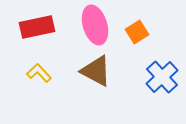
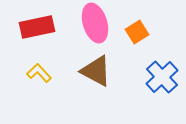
pink ellipse: moved 2 px up
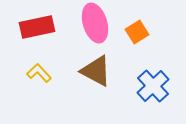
blue cross: moved 9 px left, 9 px down
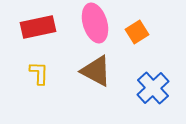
red rectangle: moved 1 px right
yellow L-shape: rotated 45 degrees clockwise
blue cross: moved 2 px down
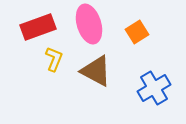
pink ellipse: moved 6 px left, 1 px down
red rectangle: rotated 8 degrees counterclockwise
yellow L-shape: moved 15 px right, 14 px up; rotated 20 degrees clockwise
blue cross: moved 1 px right; rotated 12 degrees clockwise
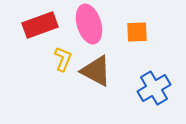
red rectangle: moved 2 px right, 2 px up
orange square: rotated 30 degrees clockwise
yellow L-shape: moved 9 px right
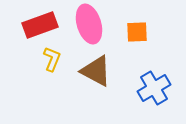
yellow L-shape: moved 11 px left
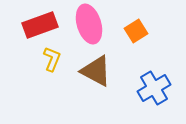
orange square: moved 1 px left, 1 px up; rotated 30 degrees counterclockwise
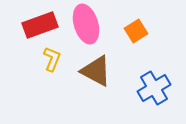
pink ellipse: moved 3 px left
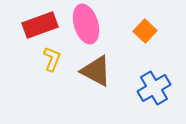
orange square: moved 9 px right; rotated 15 degrees counterclockwise
